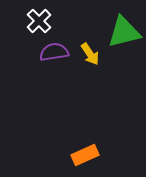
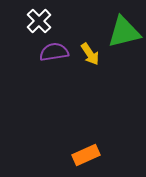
orange rectangle: moved 1 px right
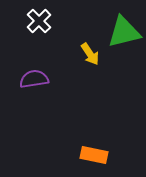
purple semicircle: moved 20 px left, 27 px down
orange rectangle: moved 8 px right; rotated 36 degrees clockwise
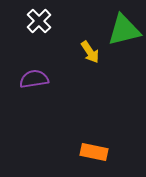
green triangle: moved 2 px up
yellow arrow: moved 2 px up
orange rectangle: moved 3 px up
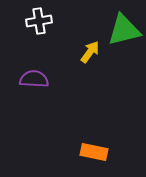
white cross: rotated 35 degrees clockwise
yellow arrow: rotated 110 degrees counterclockwise
purple semicircle: rotated 12 degrees clockwise
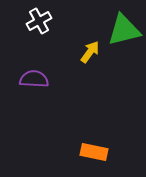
white cross: rotated 20 degrees counterclockwise
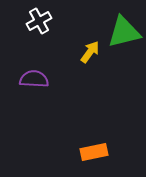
green triangle: moved 2 px down
orange rectangle: rotated 24 degrees counterclockwise
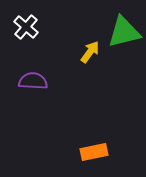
white cross: moved 13 px left, 6 px down; rotated 20 degrees counterclockwise
purple semicircle: moved 1 px left, 2 px down
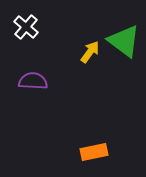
green triangle: moved 9 px down; rotated 51 degrees clockwise
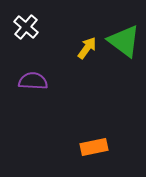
yellow arrow: moved 3 px left, 4 px up
orange rectangle: moved 5 px up
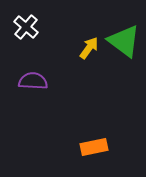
yellow arrow: moved 2 px right
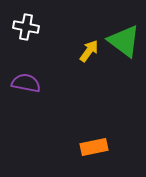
white cross: rotated 30 degrees counterclockwise
yellow arrow: moved 3 px down
purple semicircle: moved 7 px left, 2 px down; rotated 8 degrees clockwise
